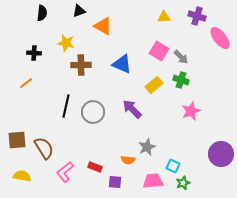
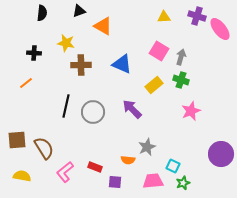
pink ellipse: moved 9 px up
gray arrow: rotated 119 degrees counterclockwise
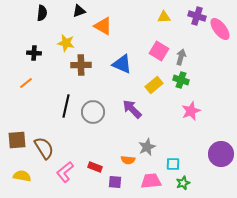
cyan square: moved 2 px up; rotated 24 degrees counterclockwise
pink trapezoid: moved 2 px left
